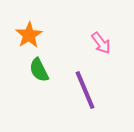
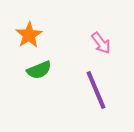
green semicircle: rotated 85 degrees counterclockwise
purple line: moved 11 px right
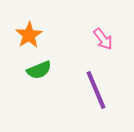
pink arrow: moved 2 px right, 4 px up
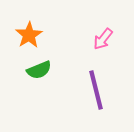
pink arrow: rotated 75 degrees clockwise
purple line: rotated 9 degrees clockwise
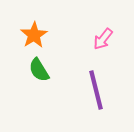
orange star: moved 5 px right
green semicircle: rotated 80 degrees clockwise
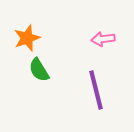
orange star: moved 7 px left, 3 px down; rotated 12 degrees clockwise
pink arrow: rotated 45 degrees clockwise
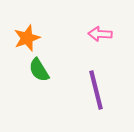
pink arrow: moved 3 px left, 5 px up; rotated 10 degrees clockwise
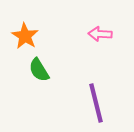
orange star: moved 2 px left, 2 px up; rotated 20 degrees counterclockwise
purple line: moved 13 px down
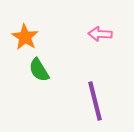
orange star: moved 1 px down
purple line: moved 1 px left, 2 px up
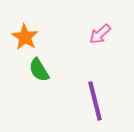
pink arrow: rotated 45 degrees counterclockwise
